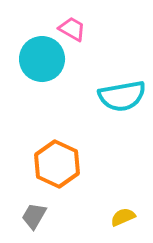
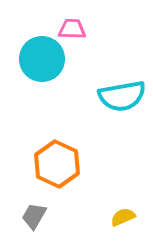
pink trapezoid: rotated 28 degrees counterclockwise
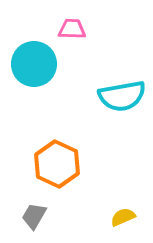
cyan circle: moved 8 px left, 5 px down
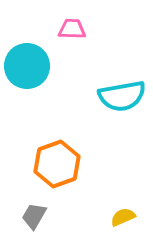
cyan circle: moved 7 px left, 2 px down
orange hexagon: rotated 15 degrees clockwise
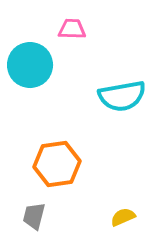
cyan circle: moved 3 px right, 1 px up
orange hexagon: rotated 12 degrees clockwise
gray trapezoid: rotated 16 degrees counterclockwise
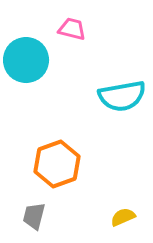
pink trapezoid: rotated 12 degrees clockwise
cyan circle: moved 4 px left, 5 px up
orange hexagon: rotated 12 degrees counterclockwise
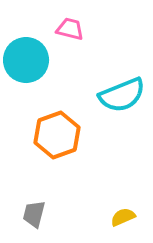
pink trapezoid: moved 2 px left
cyan semicircle: moved 1 px up; rotated 12 degrees counterclockwise
orange hexagon: moved 29 px up
gray trapezoid: moved 2 px up
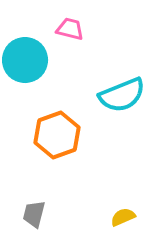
cyan circle: moved 1 px left
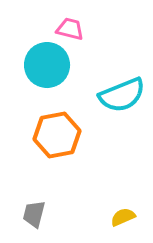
cyan circle: moved 22 px right, 5 px down
orange hexagon: rotated 9 degrees clockwise
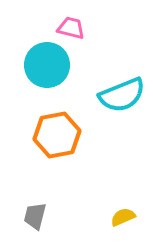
pink trapezoid: moved 1 px right, 1 px up
gray trapezoid: moved 1 px right, 2 px down
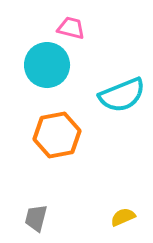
gray trapezoid: moved 1 px right, 2 px down
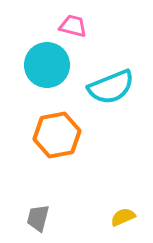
pink trapezoid: moved 2 px right, 2 px up
cyan semicircle: moved 11 px left, 8 px up
gray trapezoid: moved 2 px right
